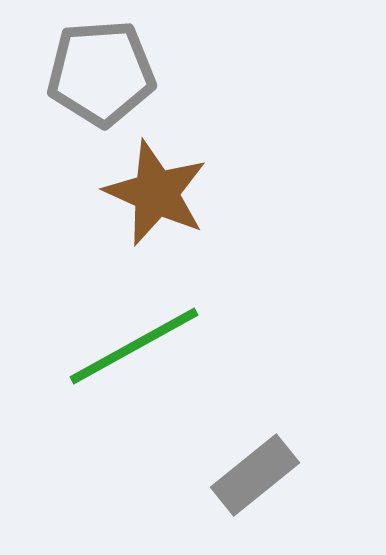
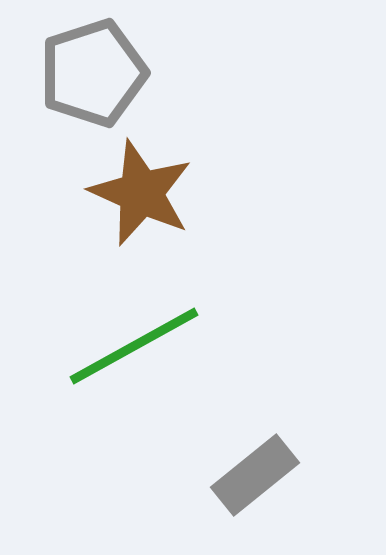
gray pentagon: moved 8 px left; rotated 14 degrees counterclockwise
brown star: moved 15 px left
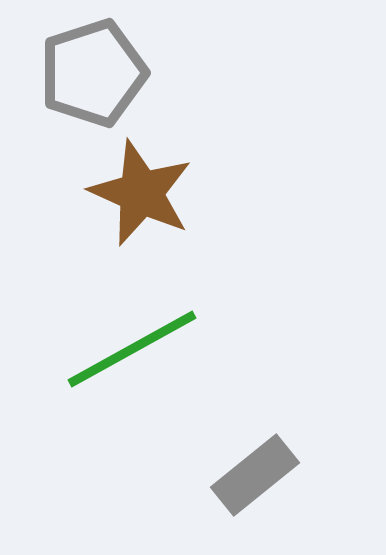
green line: moved 2 px left, 3 px down
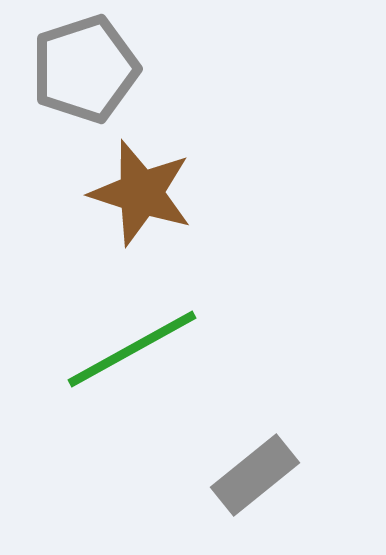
gray pentagon: moved 8 px left, 4 px up
brown star: rotated 6 degrees counterclockwise
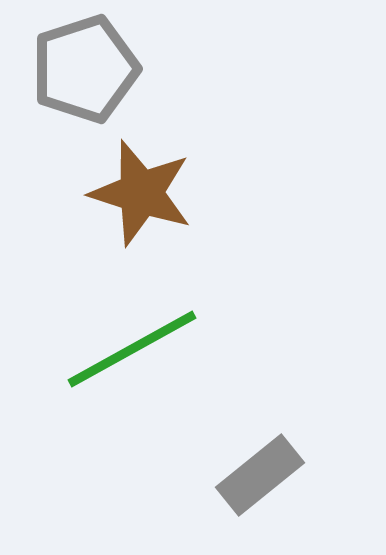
gray rectangle: moved 5 px right
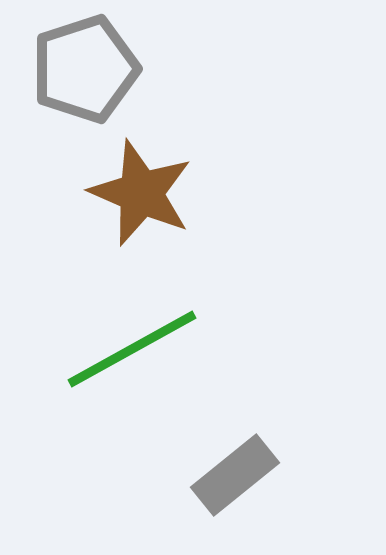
brown star: rotated 5 degrees clockwise
gray rectangle: moved 25 px left
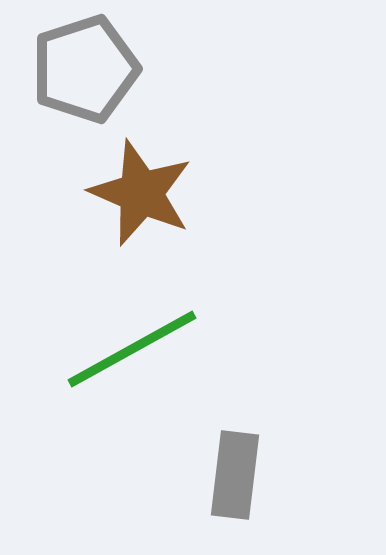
gray rectangle: rotated 44 degrees counterclockwise
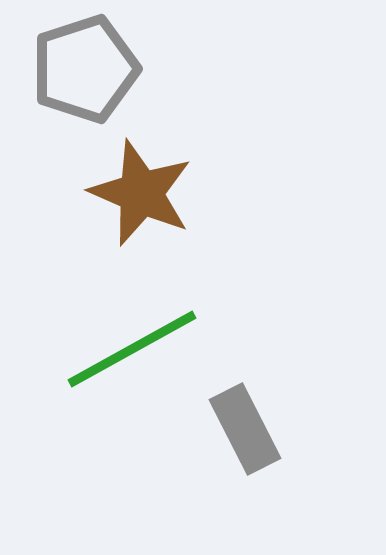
gray rectangle: moved 10 px right, 46 px up; rotated 34 degrees counterclockwise
